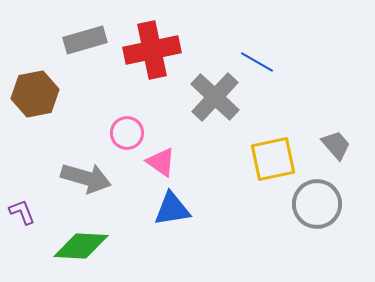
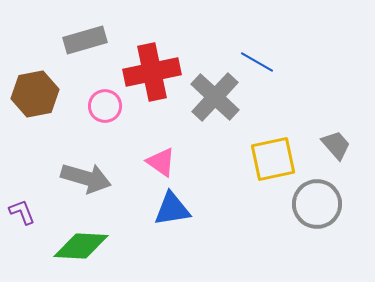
red cross: moved 22 px down
pink circle: moved 22 px left, 27 px up
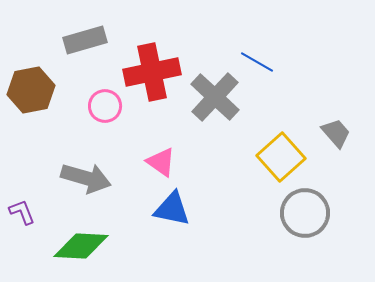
brown hexagon: moved 4 px left, 4 px up
gray trapezoid: moved 12 px up
yellow square: moved 8 px right, 2 px up; rotated 30 degrees counterclockwise
gray circle: moved 12 px left, 9 px down
blue triangle: rotated 21 degrees clockwise
